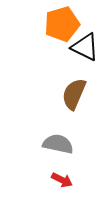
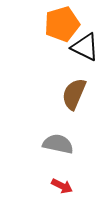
red arrow: moved 6 px down
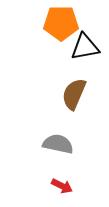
orange pentagon: moved 1 px left, 1 px up; rotated 16 degrees clockwise
black triangle: rotated 36 degrees counterclockwise
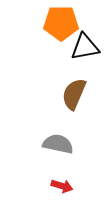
red arrow: rotated 10 degrees counterclockwise
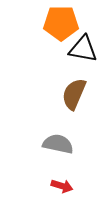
black triangle: moved 2 px left, 2 px down; rotated 20 degrees clockwise
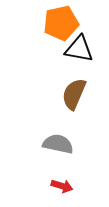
orange pentagon: rotated 12 degrees counterclockwise
black triangle: moved 4 px left
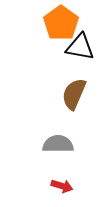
orange pentagon: rotated 24 degrees counterclockwise
black triangle: moved 1 px right, 2 px up
gray semicircle: rotated 12 degrees counterclockwise
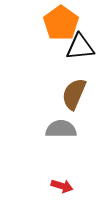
black triangle: rotated 16 degrees counterclockwise
gray semicircle: moved 3 px right, 15 px up
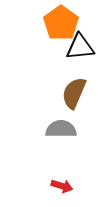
brown semicircle: moved 1 px up
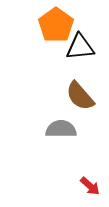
orange pentagon: moved 5 px left, 2 px down
brown semicircle: moved 6 px right, 3 px down; rotated 64 degrees counterclockwise
red arrow: moved 28 px right; rotated 25 degrees clockwise
